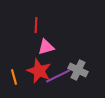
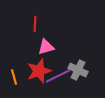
red line: moved 1 px left, 1 px up
red star: rotated 30 degrees clockwise
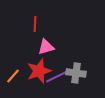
gray cross: moved 2 px left, 3 px down; rotated 18 degrees counterclockwise
orange line: moved 1 px left, 1 px up; rotated 56 degrees clockwise
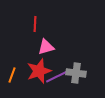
orange line: moved 1 px left, 1 px up; rotated 21 degrees counterclockwise
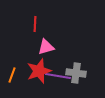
purple line: rotated 35 degrees clockwise
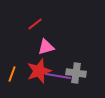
red line: rotated 49 degrees clockwise
orange line: moved 1 px up
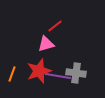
red line: moved 20 px right, 2 px down
pink triangle: moved 3 px up
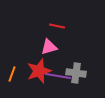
red line: moved 2 px right; rotated 49 degrees clockwise
pink triangle: moved 3 px right, 3 px down
